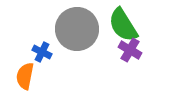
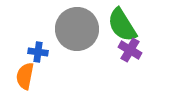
green semicircle: moved 1 px left
blue cross: moved 4 px left; rotated 18 degrees counterclockwise
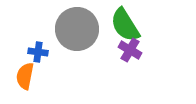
green semicircle: moved 3 px right
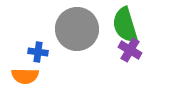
green semicircle: rotated 15 degrees clockwise
orange semicircle: rotated 100 degrees counterclockwise
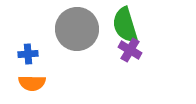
blue cross: moved 10 px left, 2 px down; rotated 12 degrees counterclockwise
orange semicircle: moved 7 px right, 7 px down
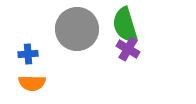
purple cross: moved 2 px left, 1 px up
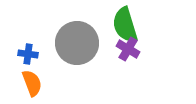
gray circle: moved 14 px down
blue cross: rotated 12 degrees clockwise
orange semicircle: rotated 112 degrees counterclockwise
